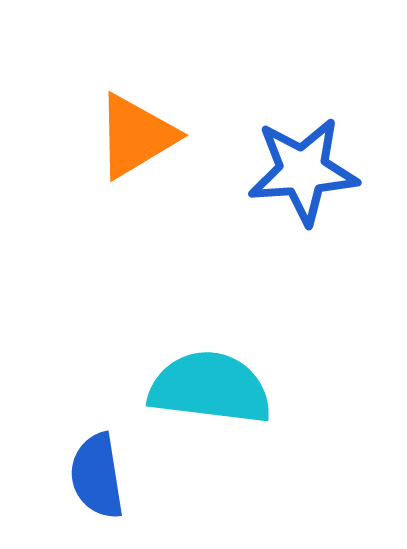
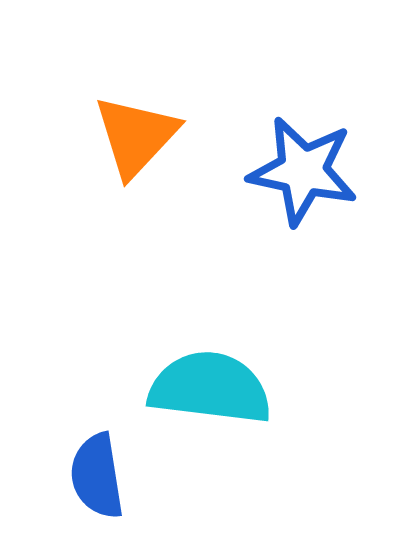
orange triangle: rotated 16 degrees counterclockwise
blue star: rotated 16 degrees clockwise
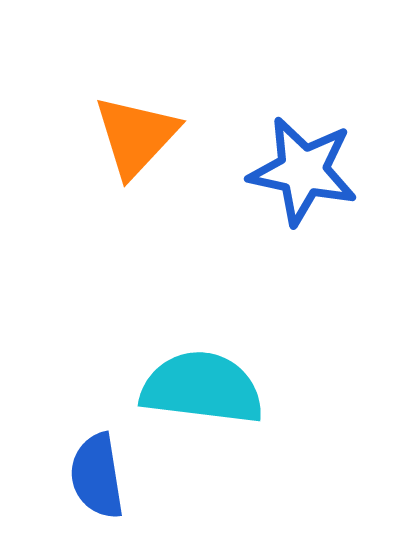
cyan semicircle: moved 8 px left
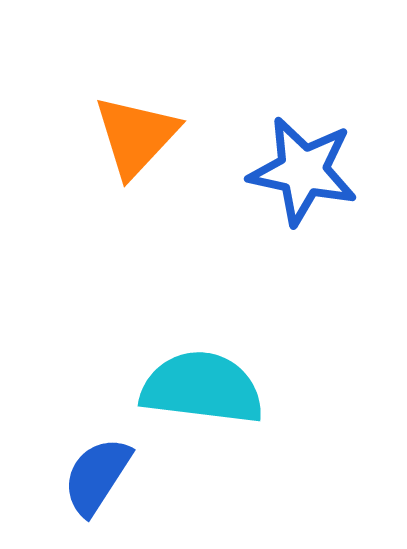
blue semicircle: rotated 42 degrees clockwise
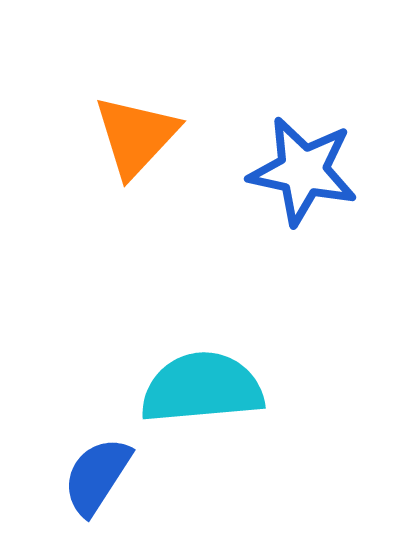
cyan semicircle: rotated 12 degrees counterclockwise
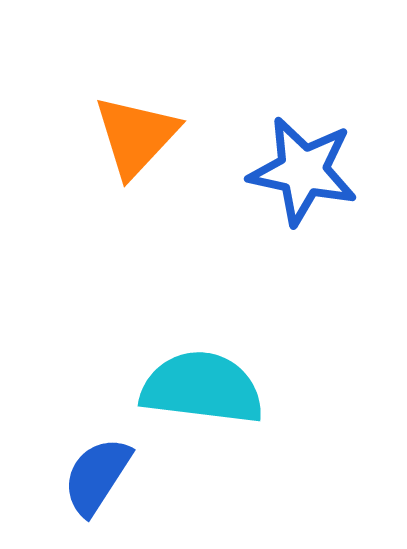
cyan semicircle: rotated 12 degrees clockwise
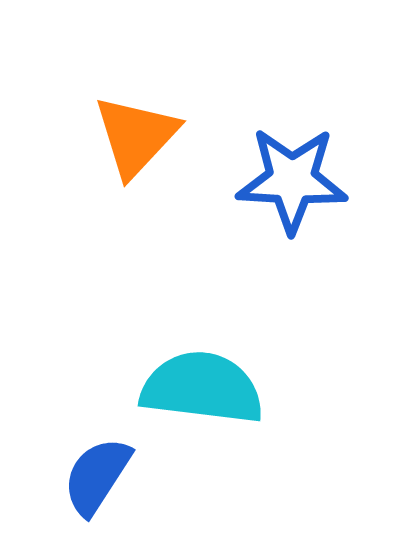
blue star: moved 11 px left, 9 px down; rotated 9 degrees counterclockwise
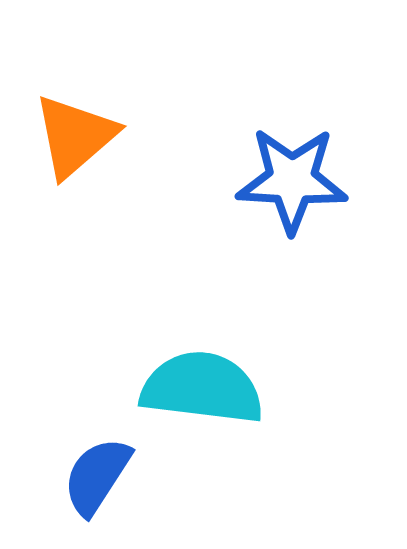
orange triangle: moved 61 px left; rotated 6 degrees clockwise
